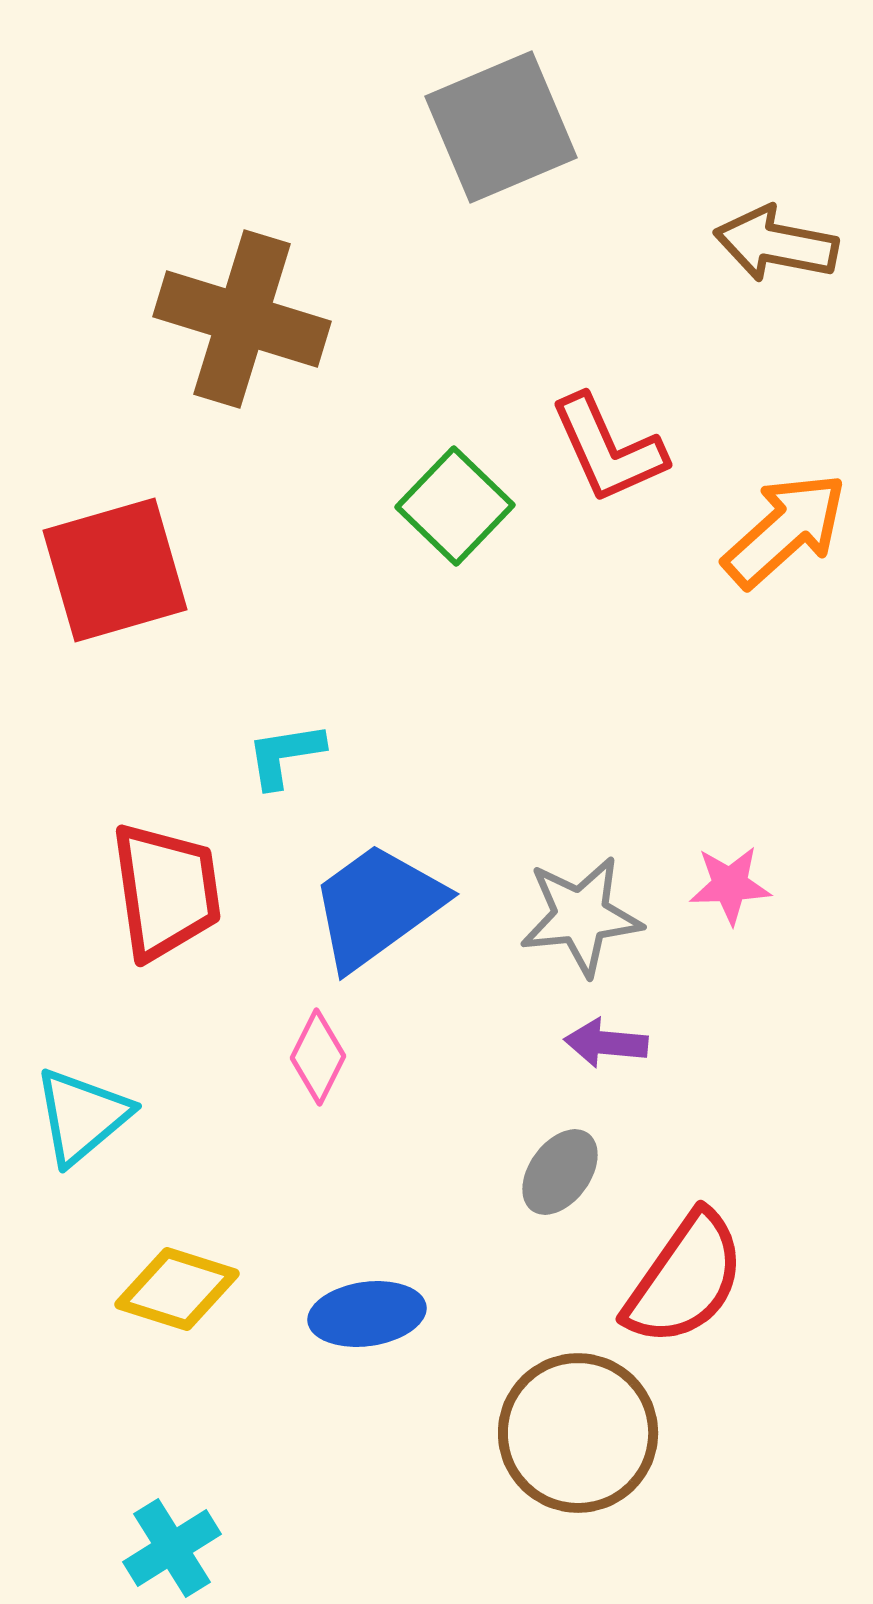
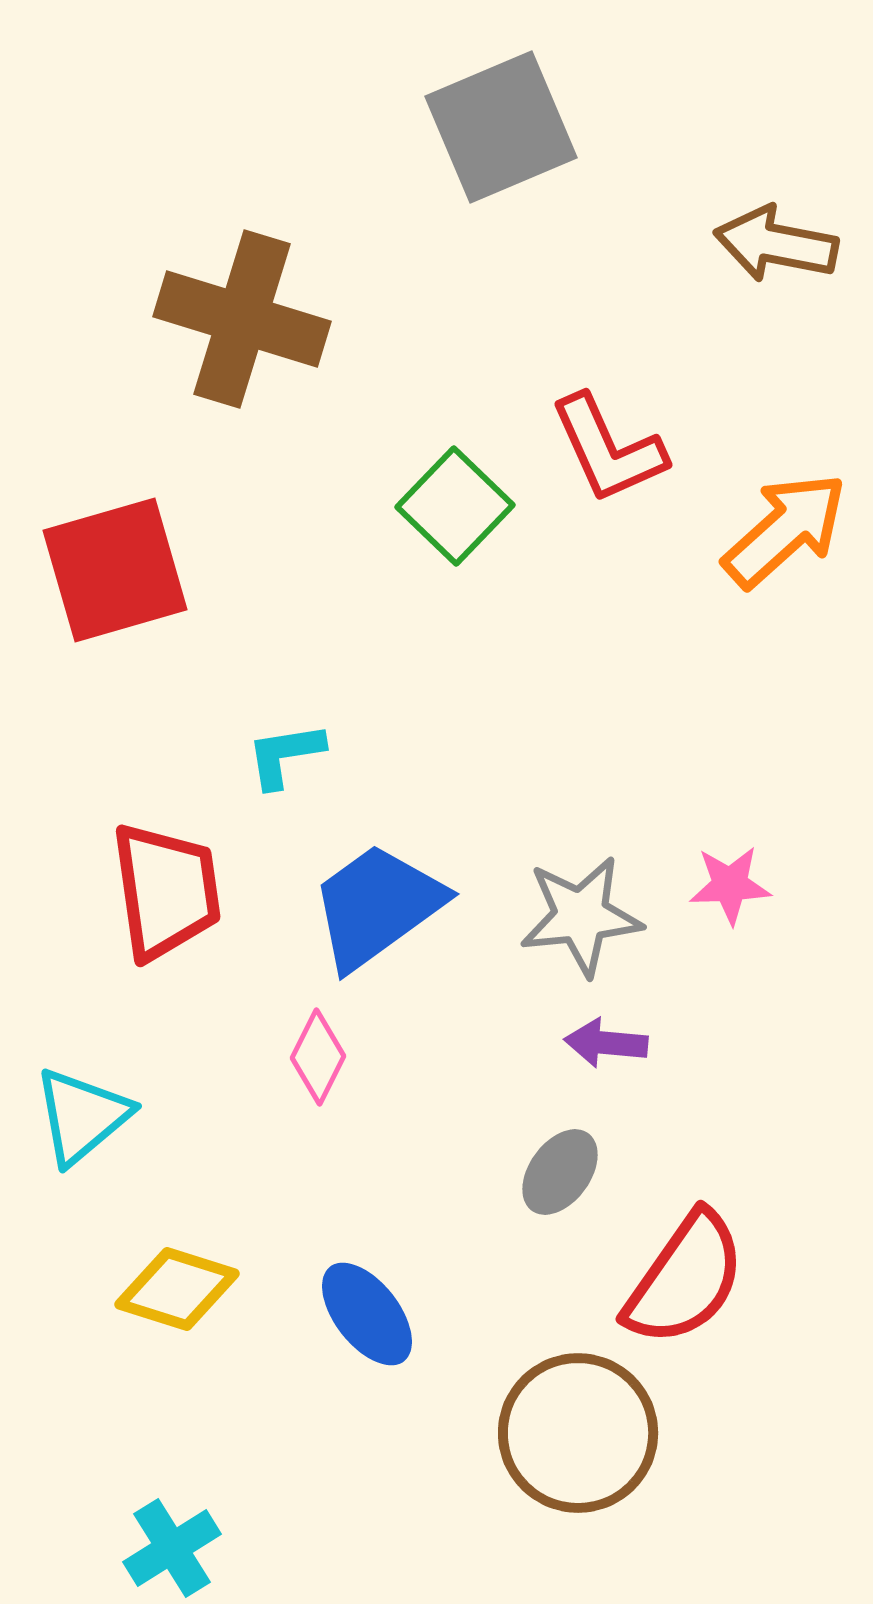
blue ellipse: rotated 60 degrees clockwise
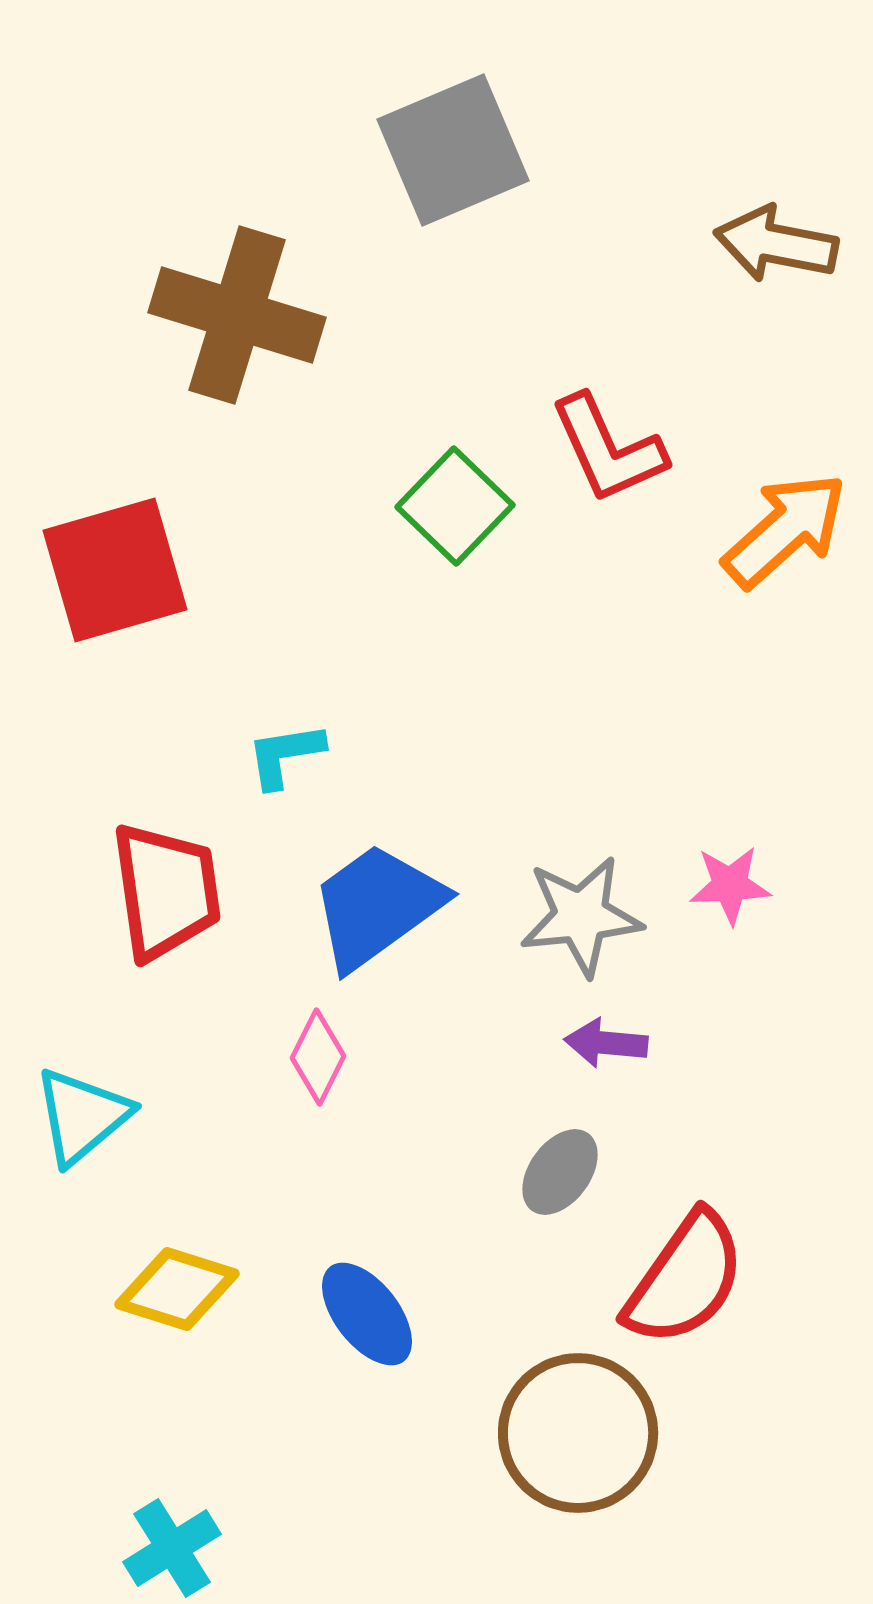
gray square: moved 48 px left, 23 px down
brown cross: moved 5 px left, 4 px up
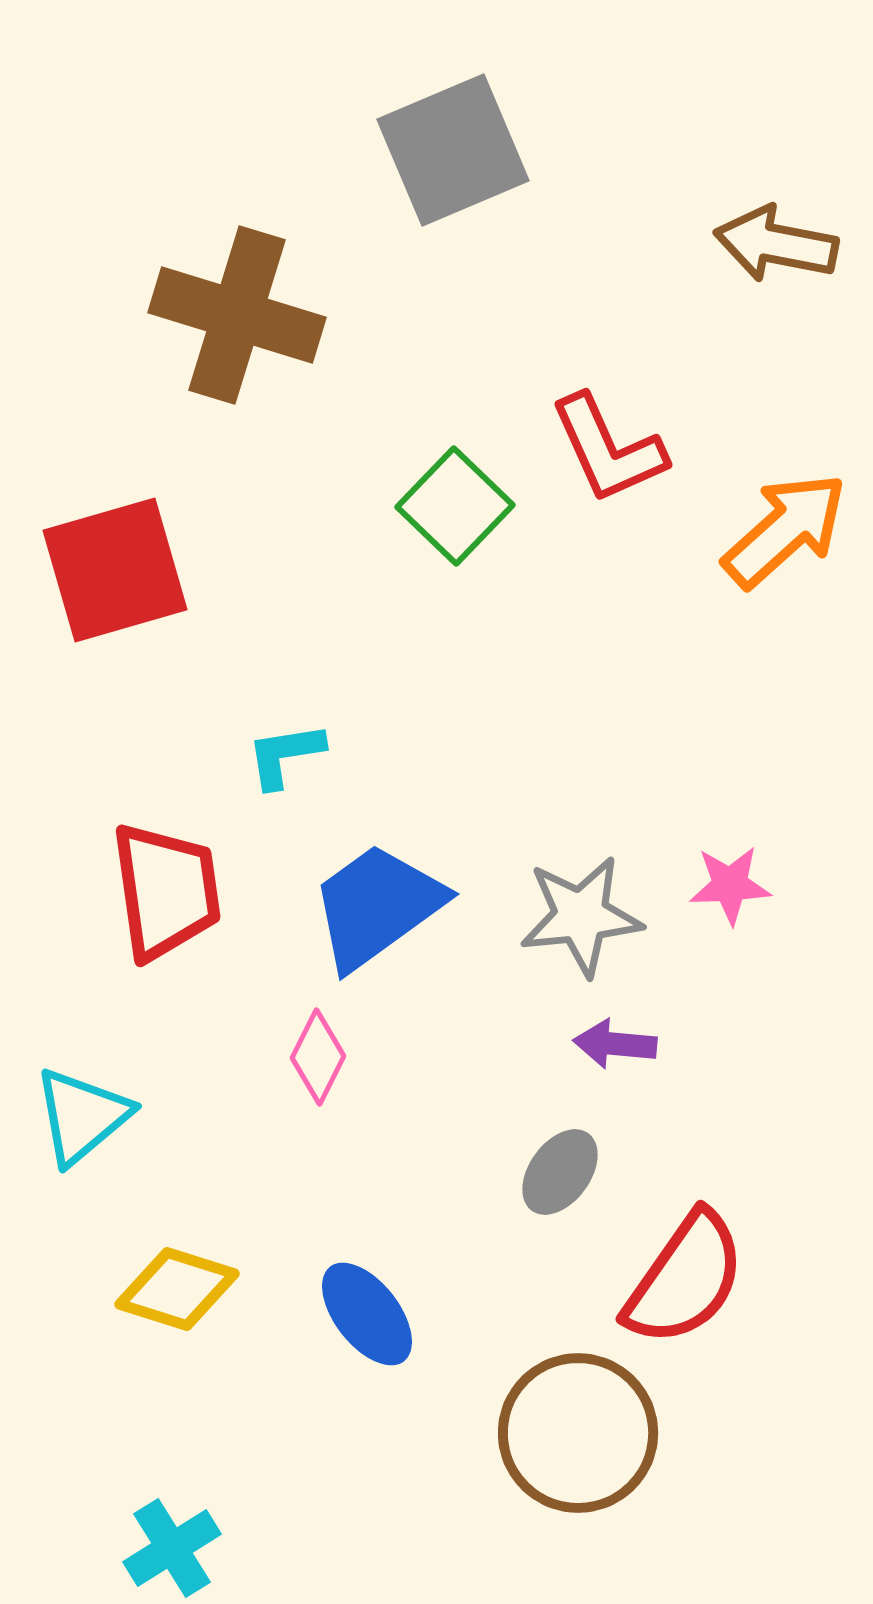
purple arrow: moved 9 px right, 1 px down
